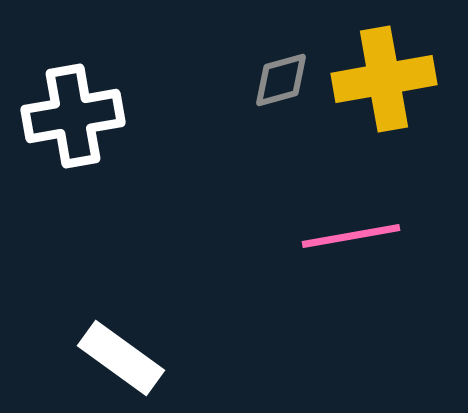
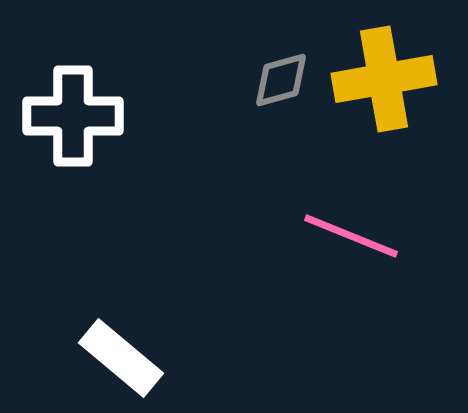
white cross: rotated 10 degrees clockwise
pink line: rotated 32 degrees clockwise
white rectangle: rotated 4 degrees clockwise
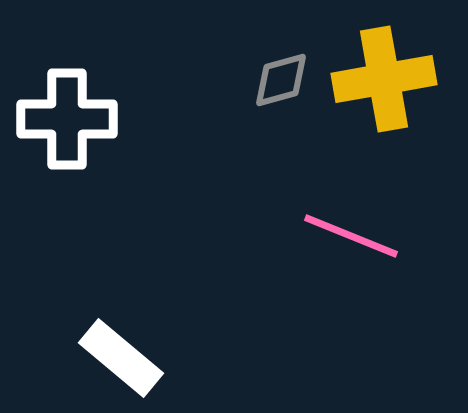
white cross: moved 6 px left, 3 px down
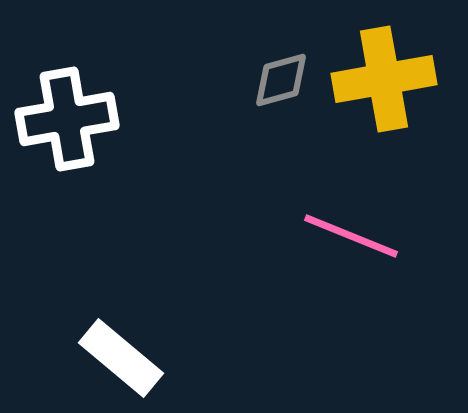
white cross: rotated 10 degrees counterclockwise
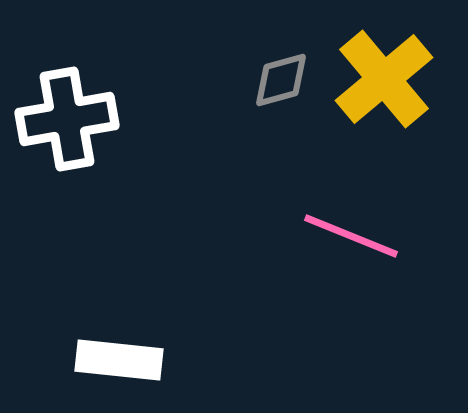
yellow cross: rotated 30 degrees counterclockwise
white rectangle: moved 2 px left, 2 px down; rotated 34 degrees counterclockwise
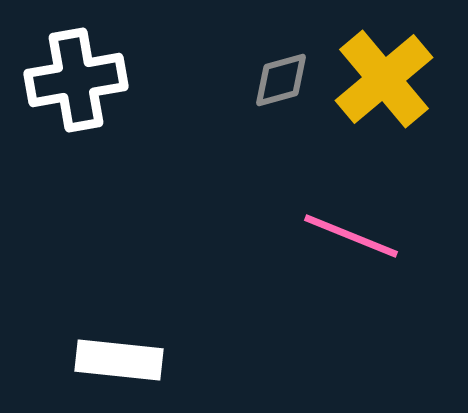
white cross: moved 9 px right, 39 px up
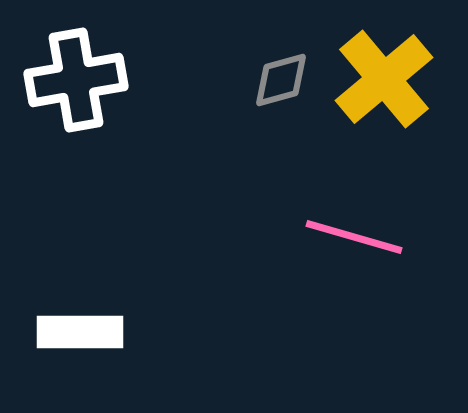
pink line: moved 3 px right, 1 px down; rotated 6 degrees counterclockwise
white rectangle: moved 39 px left, 28 px up; rotated 6 degrees counterclockwise
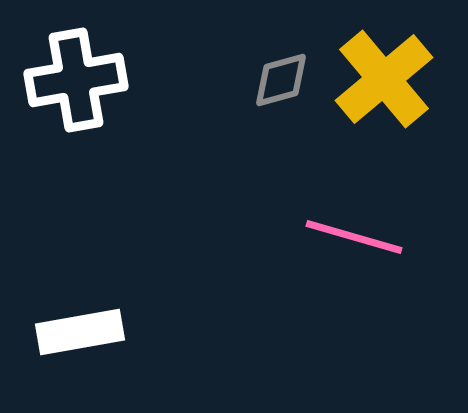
white rectangle: rotated 10 degrees counterclockwise
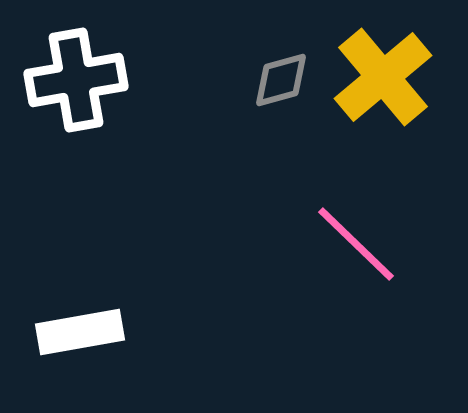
yellow cross: moved 1 px left, 2 px up
pink line: moved 2 px right, 7 px down; rotated 28 degrees clockwise
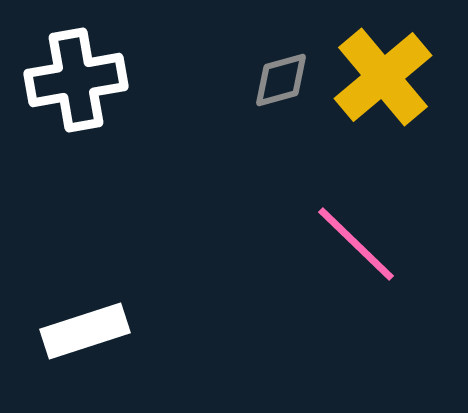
white rectangle: moved 5 px right, 1 px up; rotated 8 degrees counterclockwise
